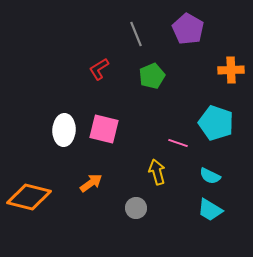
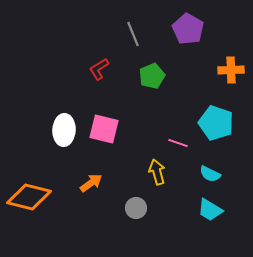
gray line: moved 3 px left
cyan semicircle: moved 2 px up
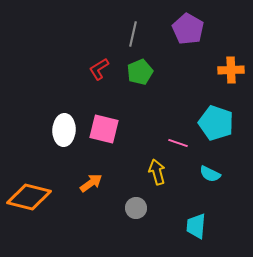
gray line: rotated 35 degrees clockwise
green pentagon: moved 12 px left, 4 px up
cyan trapezoid: moved 14 px left, 16 px down; rotated 64 degrees clockwise
